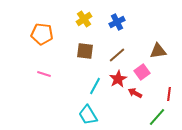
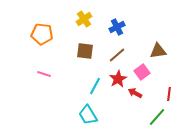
blue cross: moved 5 px down
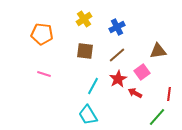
cyan line: moved 2 px left
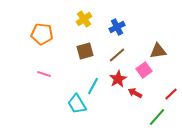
brown square: rotated 24 degrees counterclockwise
pink square: moved 2 px right, 2 px up
red line: moved 2 px right; rotated 40 degrees clockwise
cyan trapezoid: moved 11 px left, 11 px up
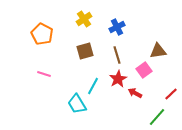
orange pentagon: rotated 20 degrees clockwise
brown line: rotated 66 degrees counterclockwise
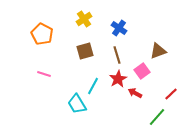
blue cross: moved 2 px right, 1 px down; rotated 28 degrees counterclockwise
brown triangle: rotated 12 degrees counterclockwise
pink square: moved 2 px left, 1 px down
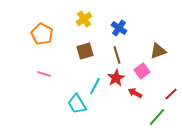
red star: moved 2 px left, 1 px up
cyan line: moved 2 px right
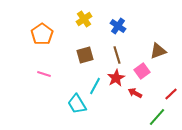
blue cross: moved 1 px left, 2 px up
orange pentagon: rotated 10 degrees clockwise
brown square: moved 4 px down
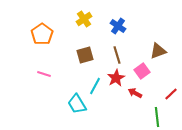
green line: rotated 48 degrees counterclockwise
